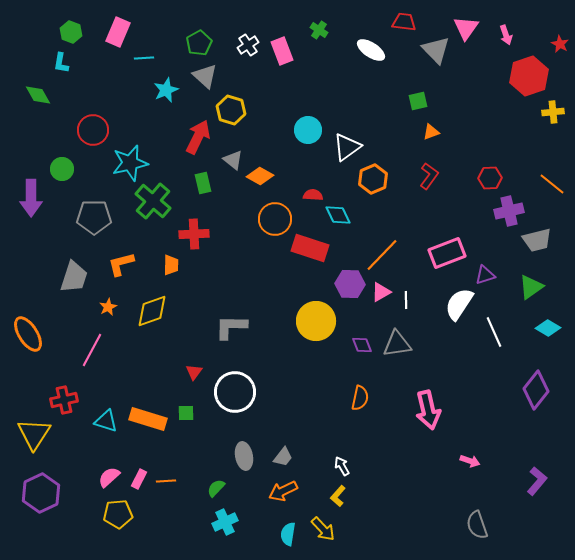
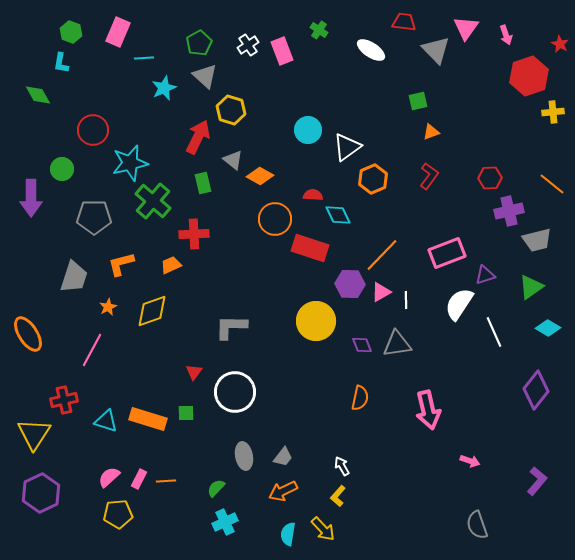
cyan star at (166, 90): moved 2 px left, 2 px up
orange trapezoid at (171, 265): rotated 115 degrees counterclockwise
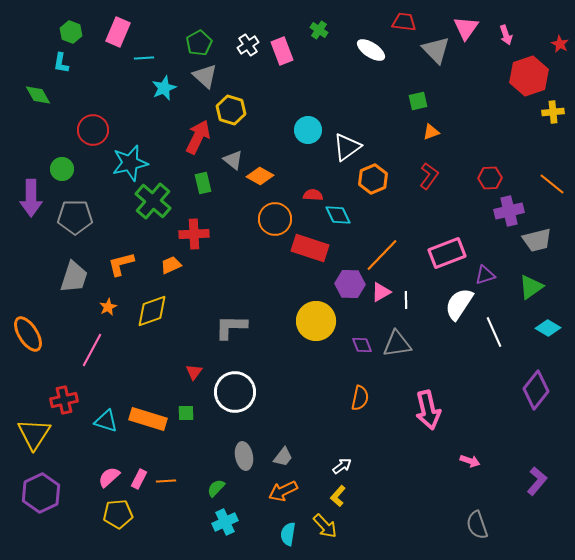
gray pentagon at (94, 217): moved 19 px left
white arrow at (342, 466): rotated 84 degrees clockwise
yellow arrow at (323, 529): moved 2 px right, 3 px up
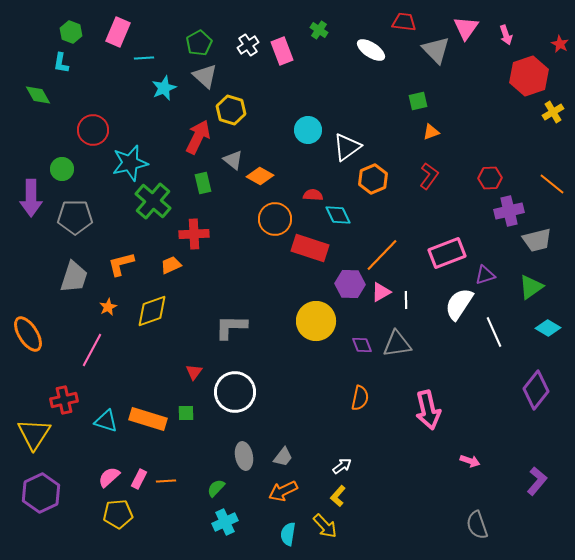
yellow cross at (553, 112): rotated 25 degrees counterclockwise
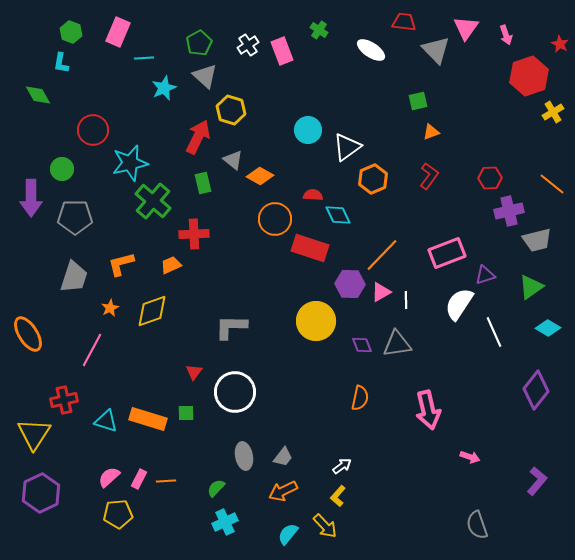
orange star at (108, 307): moved 2 px right, 1 px down
pink arrow at (470, 461): moved 4 px up
cyan semicircle at (288, 534): rotated 30 degrees clockwise
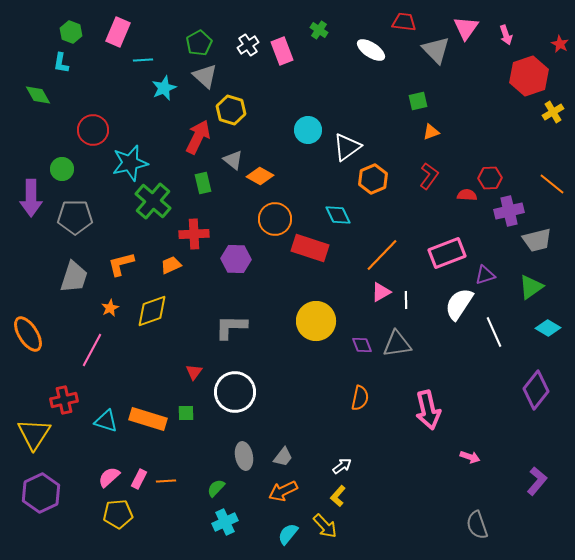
cyan line at (144, 58): moved 1 px left, 2 px down
red semicircle at (313, 195): moved 154 px right
purple hexagon at (350, 284): moved 114 px left, 25 px up
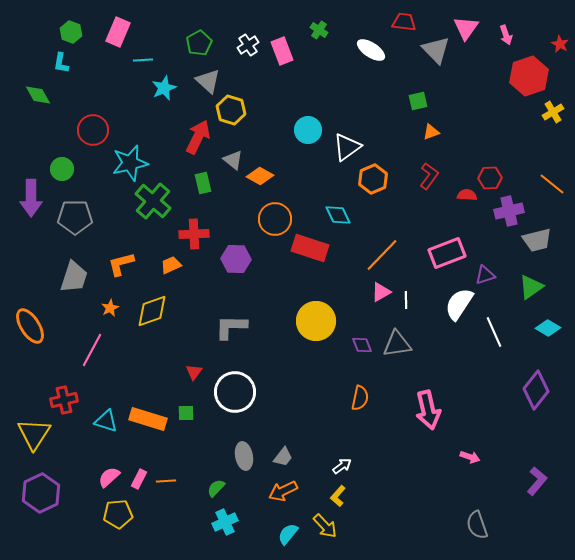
gray triangle at (205, 76): moved 3 px right, 5 px down
orange ellipse at (28, 334): moved 2 px right, 8 px up
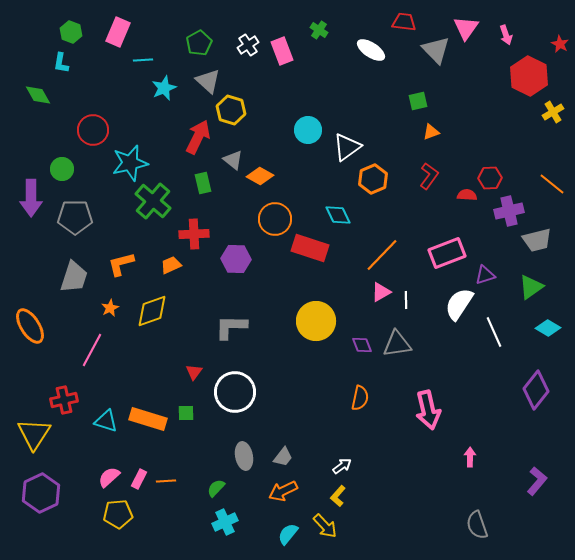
red hexagon at (529, 76): rotated 15 degrees counterclockwise
pink arrow at (470, 457): rotated 108 degrees counterclockwise
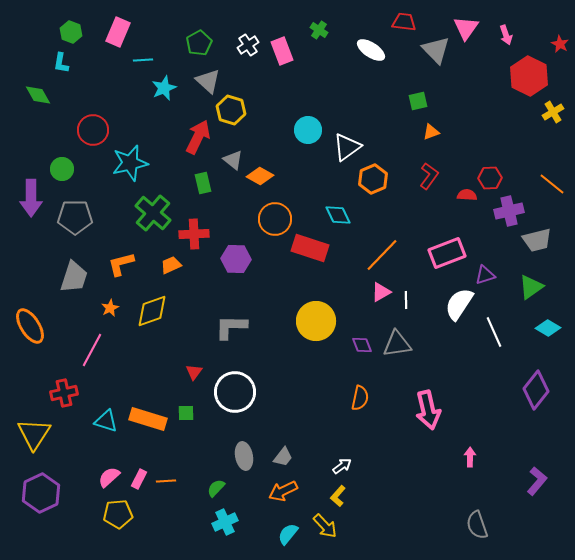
green cross at (153, 201): moved 12 px down
red cross at (64, 400): moved 7 px up
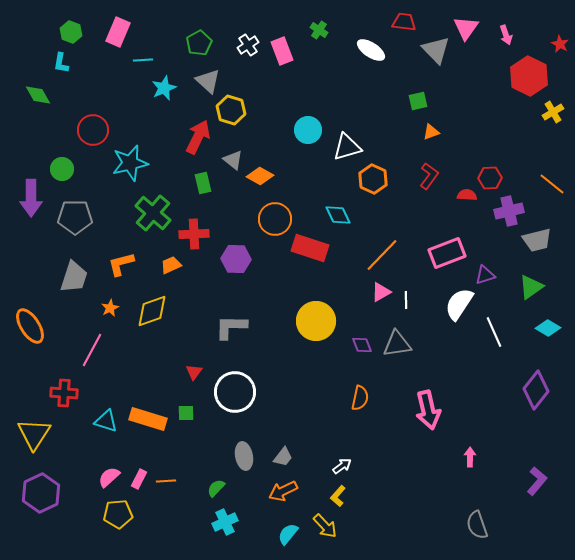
white triangle at (347, 147): rotated 20 degrees clockwise
orange hexagon at (373, 179): rotated 12 degrees counterclockwise
red cross at (64, 393): rotated 16 degrees clockwise
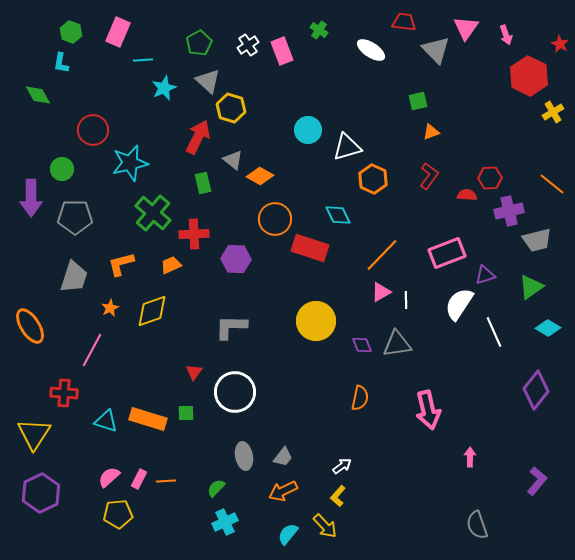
yellow hexagon at (231, 110): moved 2 px up
